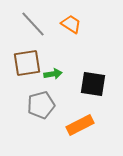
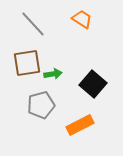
orange trapezoid: moved 11 px right, 5 px up
black square: rotated 32 degrees clockwise
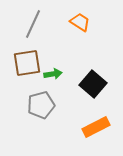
orange trapezoid: moved 2 px left, 3 px down
gray line: rotated 68 degrees clockwise
orange rectangle: moved 16 px right, 2 px down
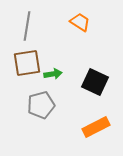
gray line: moved 6 px left, 2 px down; rotated 16 degrees counterclockwise
black square: moved 2 px right, 2 px up; rotated 16 degrees counterclockwise
